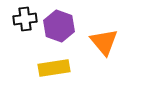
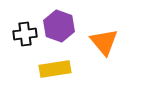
black cross: moved 15 px down
yellow rectangle: moved 1 px right, 1 px down
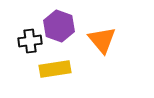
black cross: moved 5 px right, 7 px down
orange triangle: moved 2 px left, 2 px up
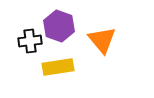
yellow rectangle: moved 3 px right, 2 px up
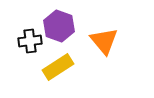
orange triangle: moved 2 px right, 1 px down
yellow rectangle: rotated 24 degrees counterclockwise
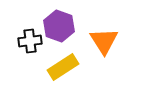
orange triangle: rotated 8 degrees clockwise
yellow rectangle: moved 5 px right
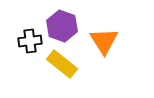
purple hexagon: moved 3 px right
yellow rectangle: moved 1 px left, 3 px up; rotated 72 degrees clockwise
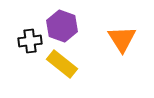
orange triangle: moved 18 px right, 2 px up
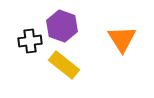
yellow rectangle: moved 2 px right, 1 px down
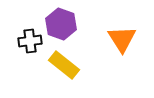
purple hexagon: moved 1 px left, 2 px up
